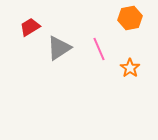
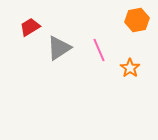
orange hexagon: moved 7 px right, 2 px down
pink line: moved 1 px down
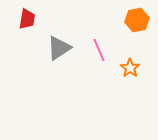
red trapezoid: moved 3 px left, 8 px up; rotated 130 degrees clockwise
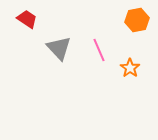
red trapezoid: rotated 65 degrees counterclockwise
gray triangle: rotated 40 degrees counterclockwise
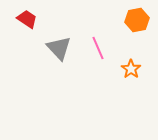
pink line: moved 1 px left, 2 px up
orange star: moved 1 px right, 1 px down
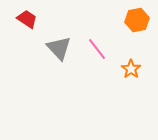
pink line: moved 1 px left, 1 px down; rotated 15 degrees counterclockwise
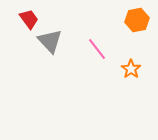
red trapezoid: moved 2 px right; rotated 20 degrees clockwise
gray triangle: moved 9 px left, 7 px up
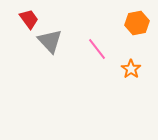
orange hexagon: moved 3 px down
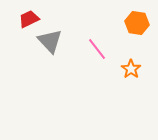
red trapezoid: rotated 80 degrees counterclockwise
orange hexagon: rotated 20 degrees clockwise
